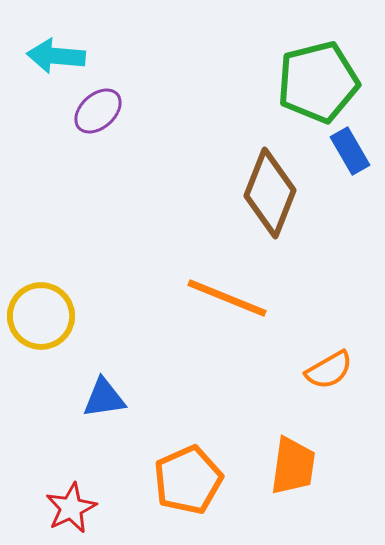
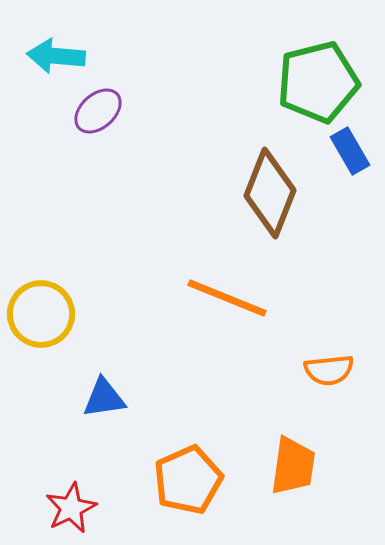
yellow circle: moved 2 px up
orange semicircle: rotated 24 degrees clockwise
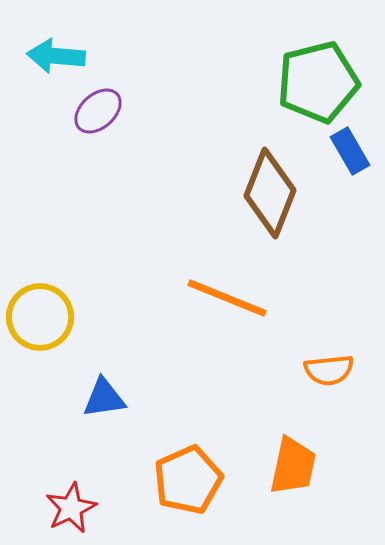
yellow circle: moved 1 px left, 3 px down
orange trapezoid: rotated 4 degrees clockwise
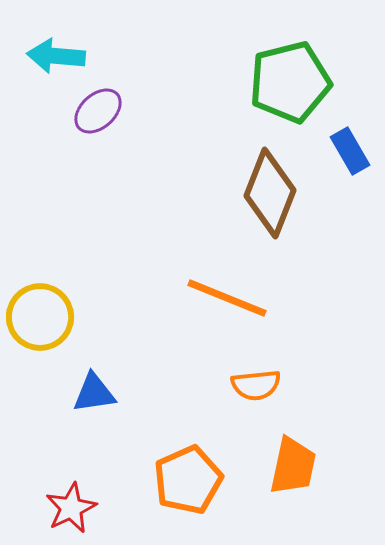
green pentagon: moved 28 px left
orange semicircle: moved 73 px left, 15 px down
blue triangle: moved 10 px left, 5 px up
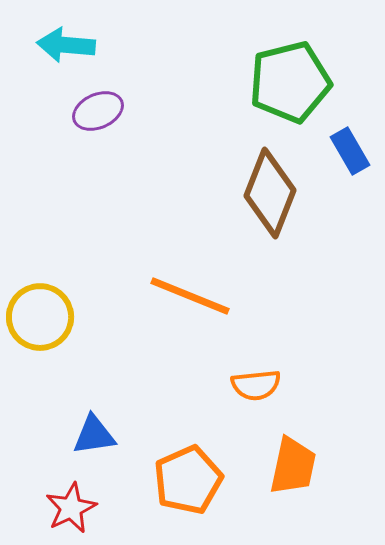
cyan arrow: moved 10 px right, 11 px up
purple ellipse: rotated 18 degrees clockwise
orange line: moved 37 px left, 2 px up
blue triangle: moved 42 px down
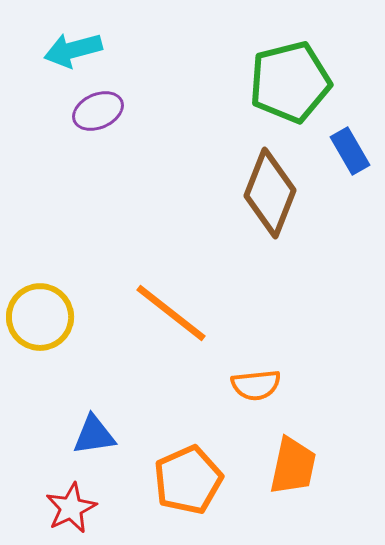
cyan arrow: moved 7 px right, 5 px down; rotated 20 degrees counterclockwise
orange line: moved 19 px left, 17 px down; rotated 16 degrees clockwise
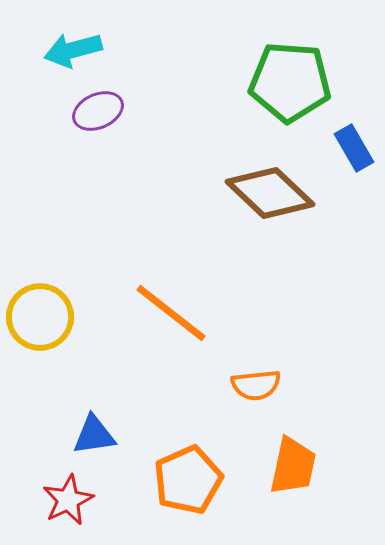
green pentagon: rotated 18 degrees clockwise
blue rectangle: moved 4 px right, 3 px up
brown diamond: rotated 68 degrees counterclockwise
red star: moved 3 px left, 8 px up
